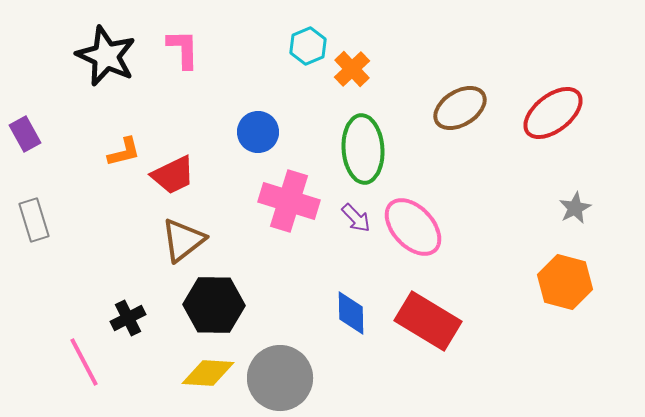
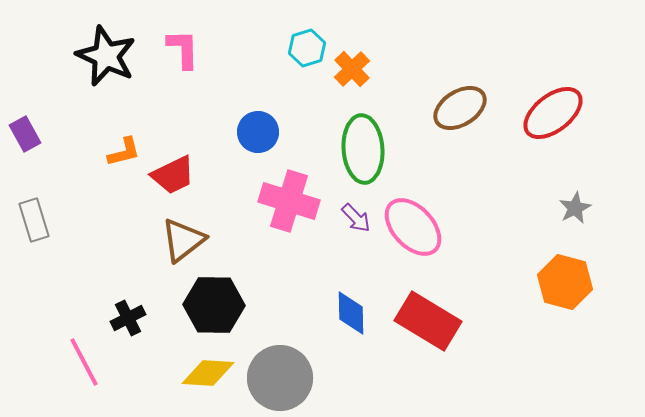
cyan hexagon: moved 1 px left, 2 px down; rotated 6 degrees clockwise
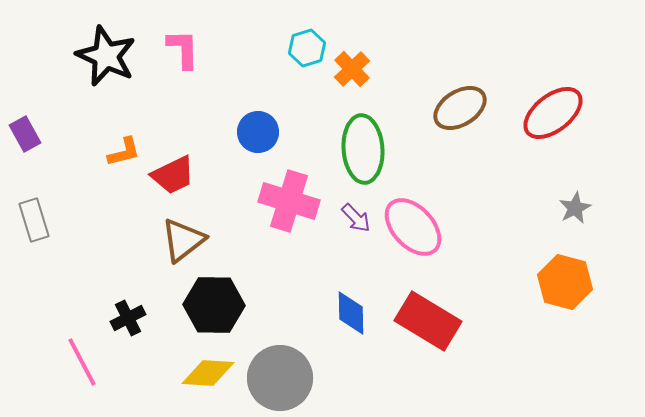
pink line: moved 2 px left
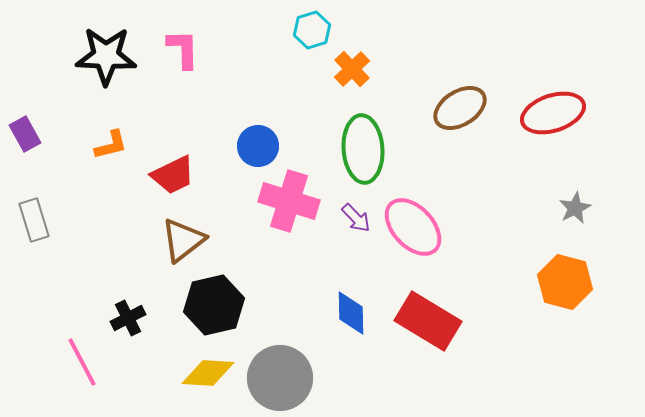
cyan hexagon: moved 5 px right, 18 px up
black star: rotated 22 degrees counterclockwise
red ellipse: rotated 20 degrees clockwise
blue circle: moved 14 px down
orange L-shape: moved 13 px left, 7 px up
black hexagon: rotated 14 degrees counterclockwise
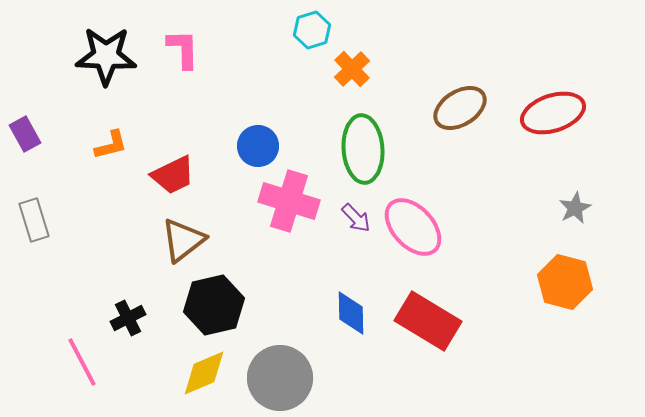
yellow diamond: moved 4 px left; rotated 26 degrees counterclockwise
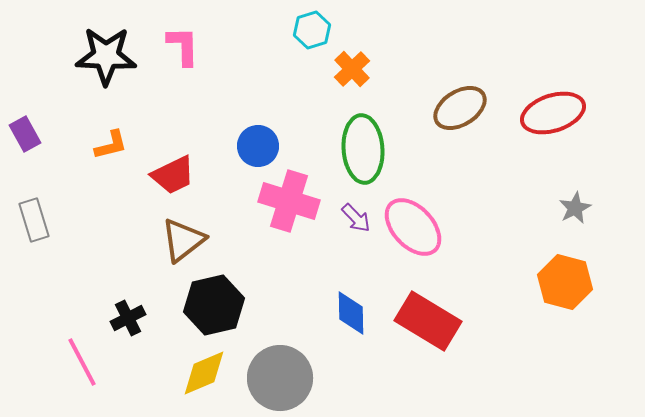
pink L-shape: moved 3 px up
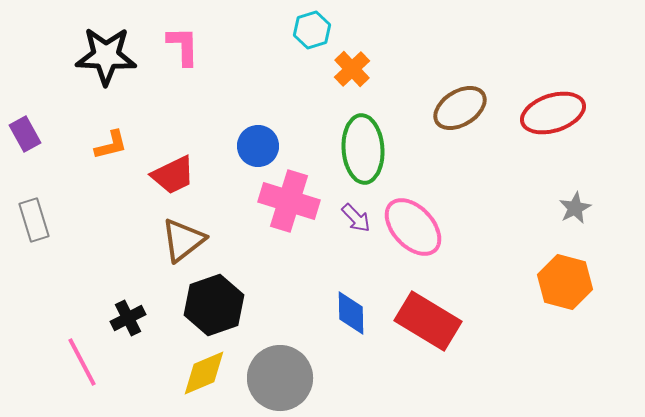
black hexagon: rotated 6 degrees counterclockwise
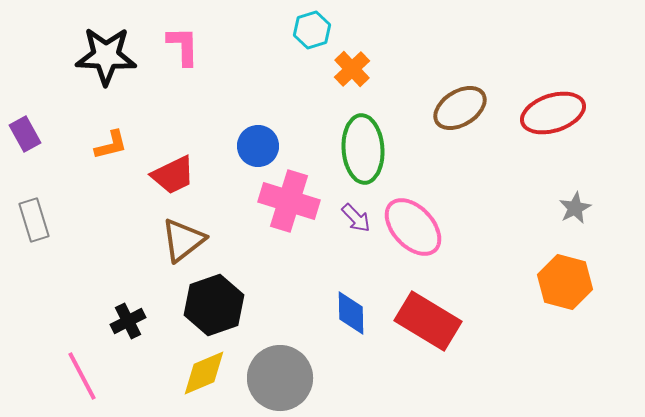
black cross: moved 3 px down
pink line: moved 14 px down
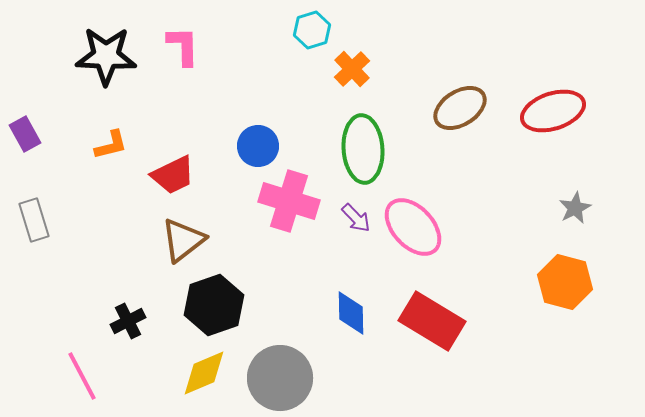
red ellipse: moved 2 px up
red rectangle: moved 4 px right
